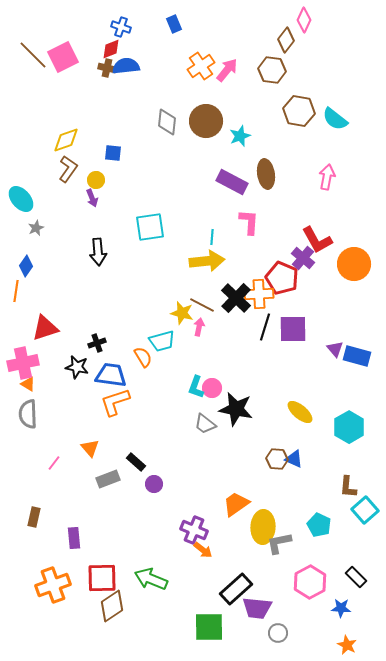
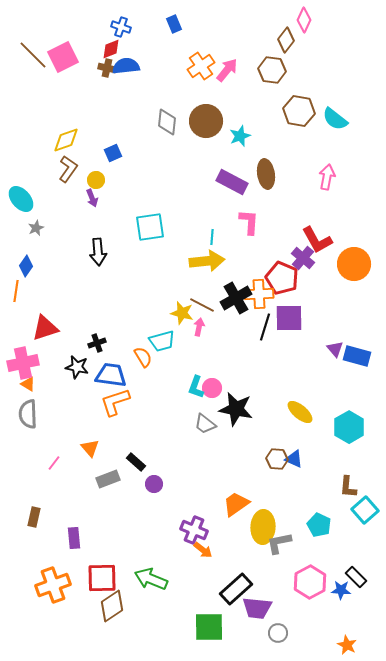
blue square at (113, 153): rotated 30 degrees counterclockwise
black cross at (236, 298): rotated 16 degrees clockwise
purple square at (293, 329): moved 4 px left, 11 px up
blue star at (341, 608): moved 18 px up
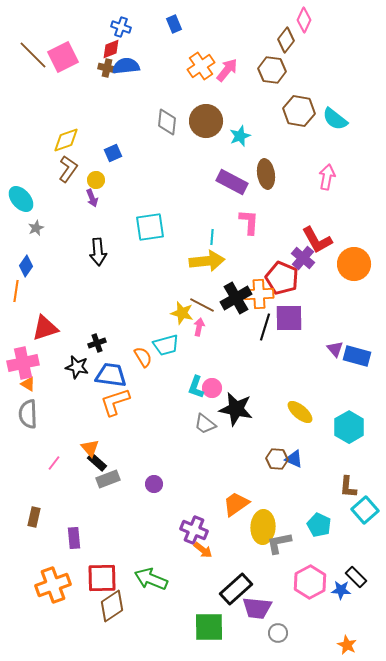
cyan trapezoid at (162, 341): moved 4 px right, 4 px down
black rectangle at (136, 462): moved 39 px left
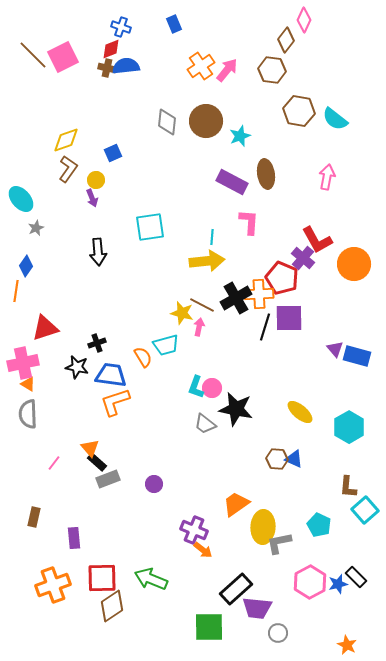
blue star at (341, 590): moved 3 px left, 6 px up; rotated 18 degrees counterclockwise
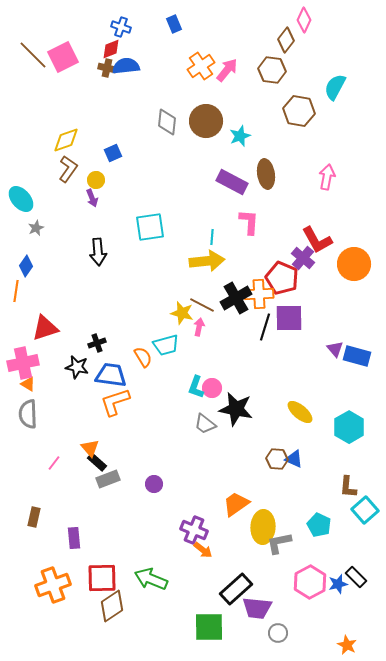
cyan semicircle at (335, 119): moved 32 px up; rotated 80 degrees clockwise
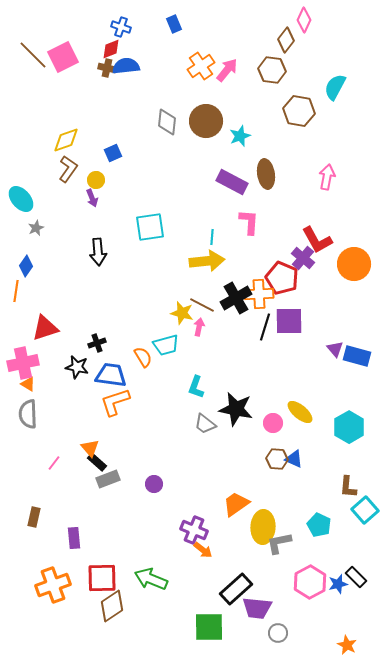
purple square at (289, 318): moved 3 px down
pink circle at (212, 388): moved 61 px right, 35 px down
